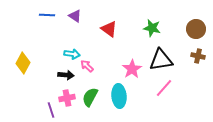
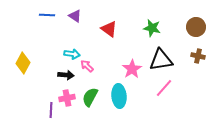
brown circle: moved 2 px up
purple line: rotated 21 degrees clockwise
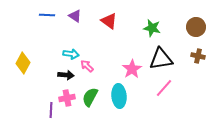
red triangle: moved 8 px up
cyan arrow: moved 1 px left
black triangle: moved 1 px up
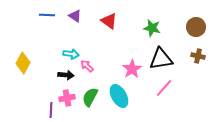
cyan ellipse: rotated 25 degrees counterclockwise
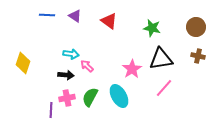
yellow diamond: rotated 10 degrees counterclockwise
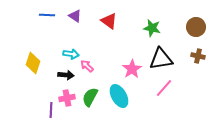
yellow diamond: moved 10 px right
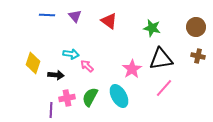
purple triangle: rotated 16 degrees clockwise
black arrow: moved 10 px left
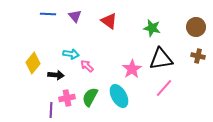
blue line: moved 1 px right, 1 px up
yellow diamond: rotated 20 degrees clockwise
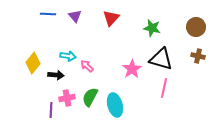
red triangle: moved 2 px right, 3 px up; rotated 36 degrees clockwise
cyan arrow: moved 3 px left, 2 px down
black triangle: rotated 25 degrees clockwise
pink line: rotated 30 degrees counterclockwise
cyan ellipse: moved 4 px left, 9 px down; rotated 15 degrees clockwise
